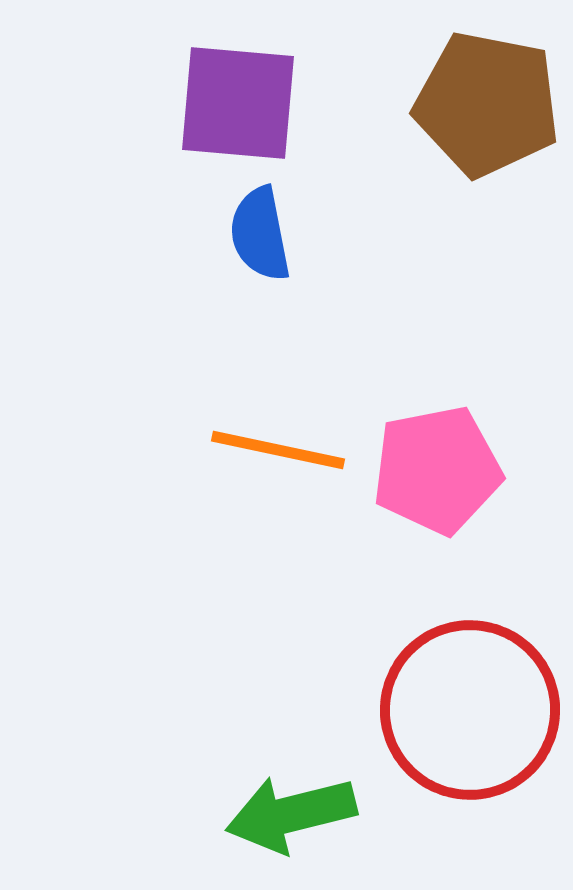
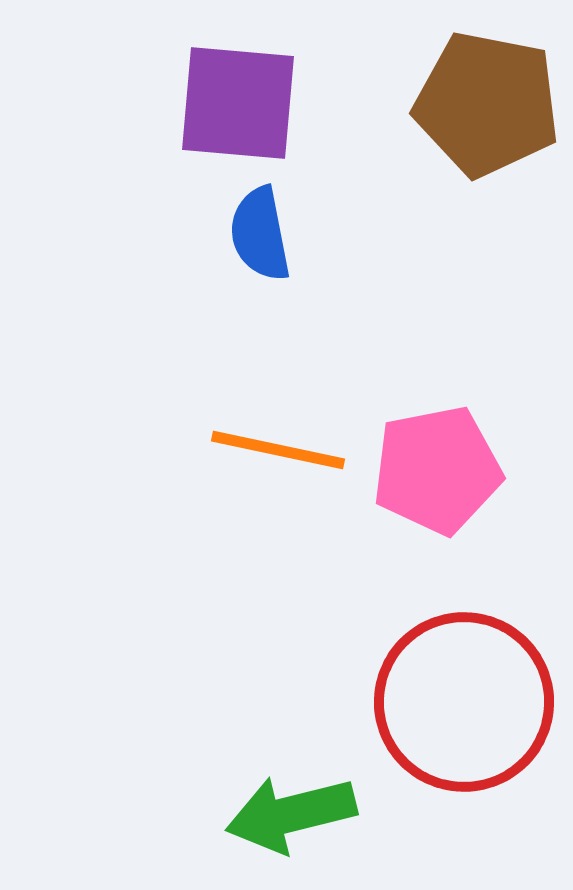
red circle: moved 6 px left, 8 px up
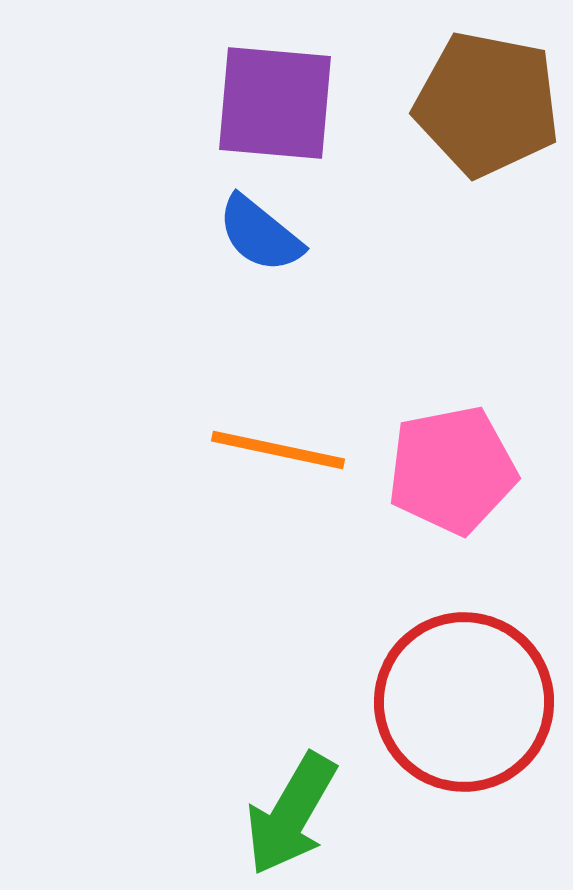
purple square: moved 37 px right
blue semicircle: rotated 40 degrees counterclockwise
pink pentagon: moved 15 px right
green arrow: rotated 46 degrees counterclockwise
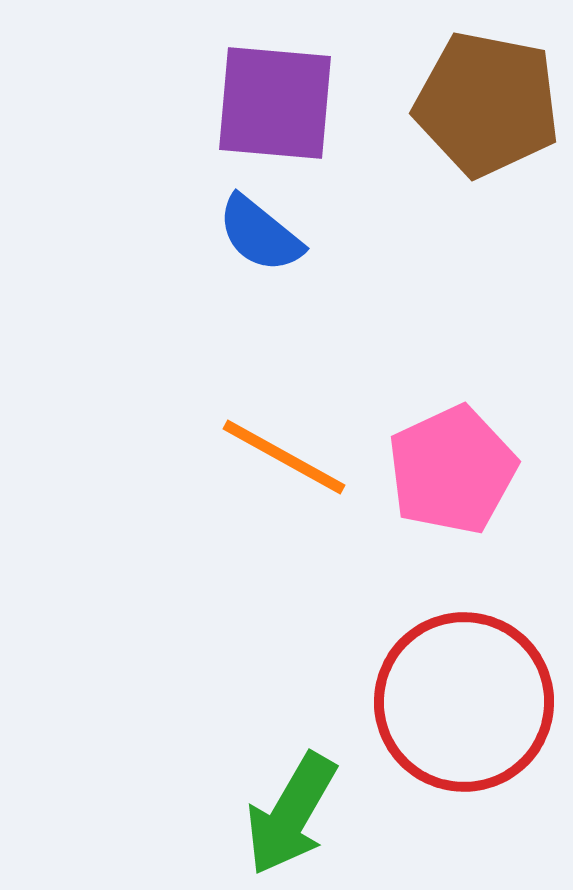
orange line: moved 6 px right, 7 px down; rotated 17 degrees clockwise
pink pentagon: rotated 14 degrees counterclockwise
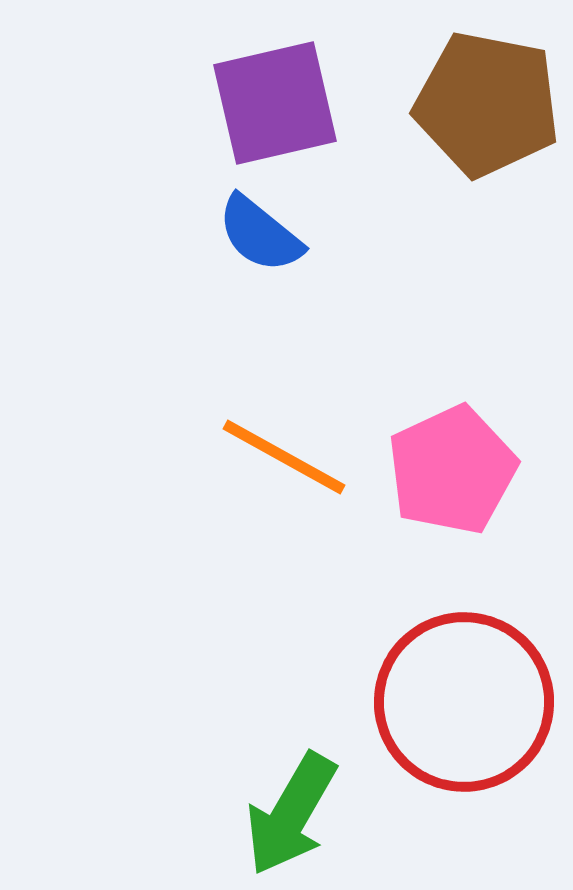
purple square: rotated 18 degrees counterclockwise
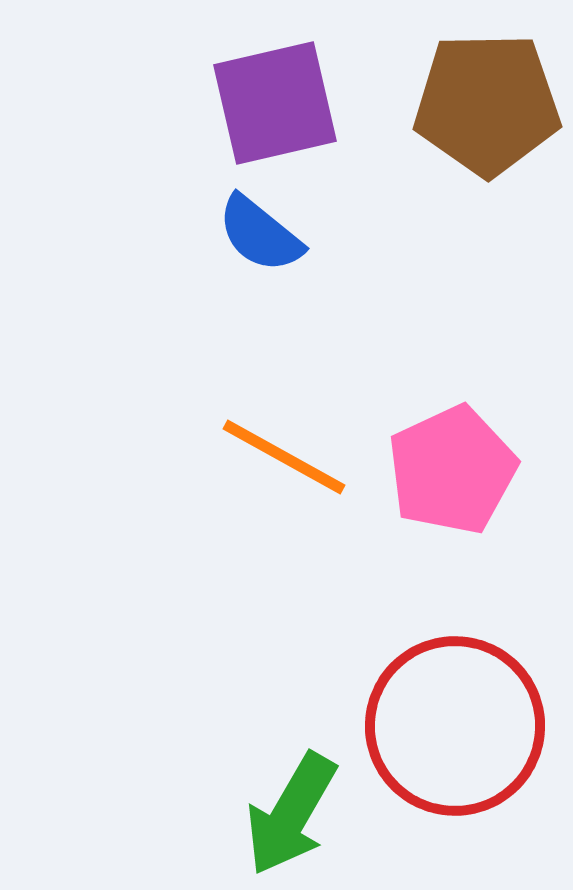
brown pentagon: rotated 12 degrees counterclockwise
red circle: moved 9 px left, 24 px down
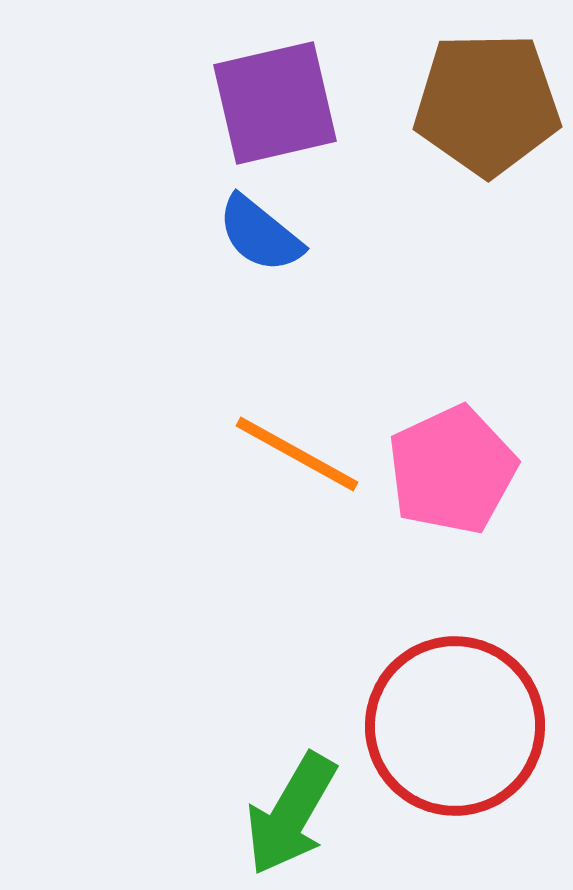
orange line: moved 13 px right, 3 px up
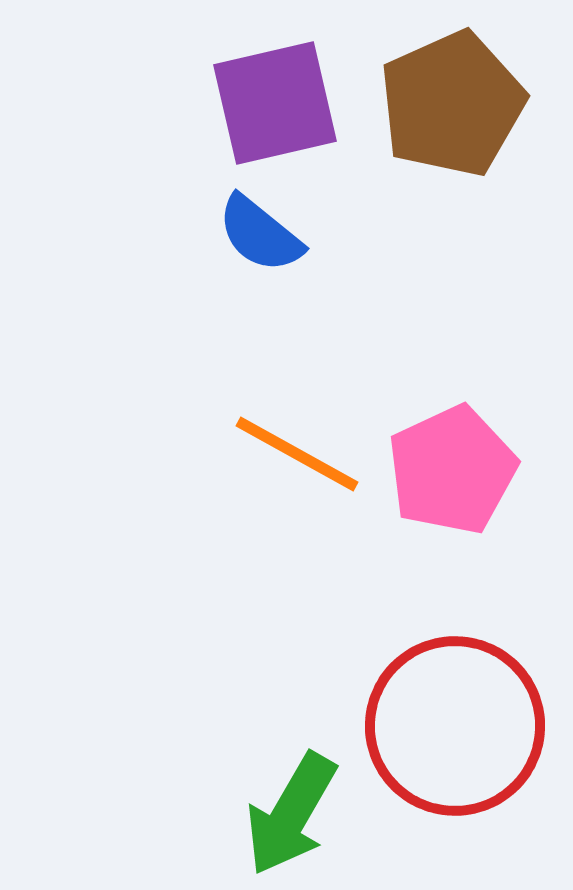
brown pentagon: moved 35 px left; rotated 23 degrees counterclockwise
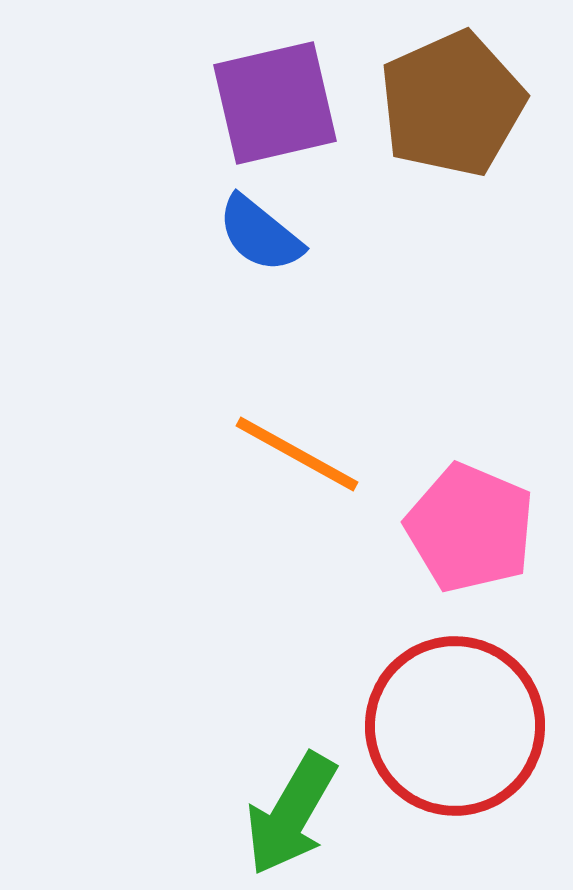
pink pentagon: moved 18 px right, 58 px down; rotated 24 degrees counterclockwise
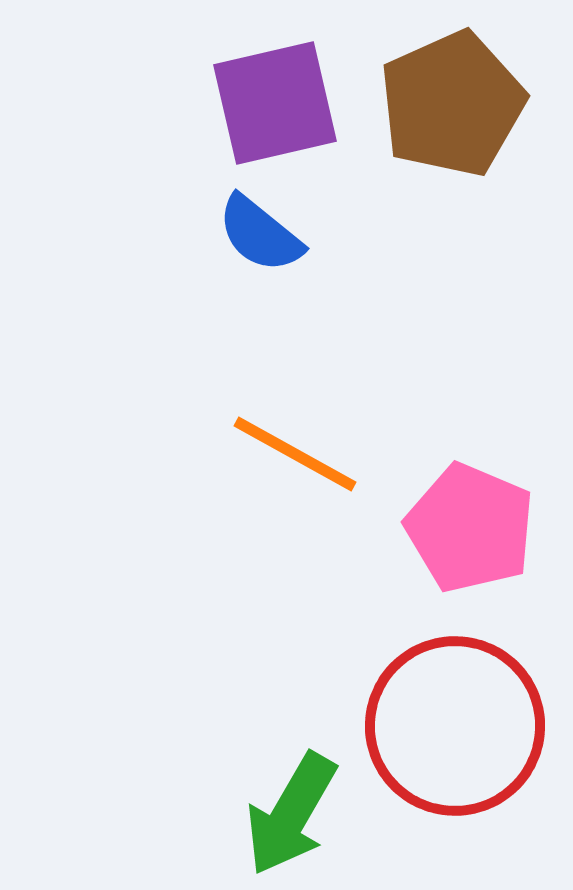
orange line: moved 2 px left
